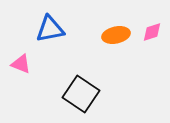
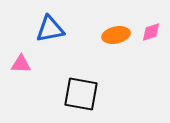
pink diamond: moved 1 px left
pink triangle: rotated 20 degrees counterclockwise
black square: rotated 24 degrees counterclockwise
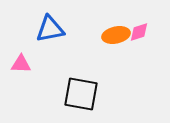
pink diamond: moved 12 px left
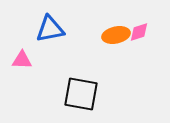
pink triangle: moved 1 px right, 4 px up
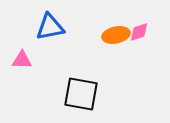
blue triangle: moved 2 px up
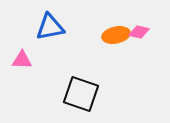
pink diamond: rotated 30 degrees clockwise
black square: rotated 9 degrees clockwise
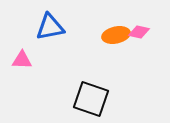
black square: moved 10 px right, 5 px down
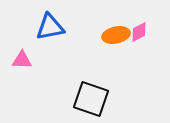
pink diamond: rotated 40 degrees counterclockwise
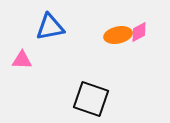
orange ellipse: moved 2 px right
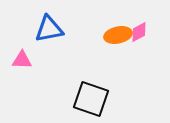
blue triangle: moved 1 px left, 2 px down
